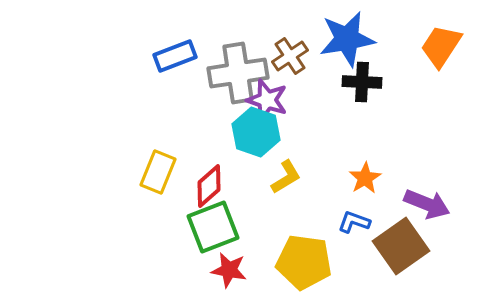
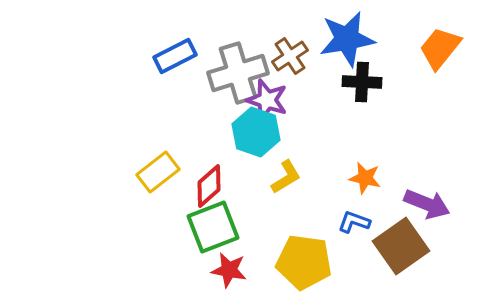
orange trapezoid: moved 1 px left, 2 px down; rotated 6 degrees clockwise
blue rectangle: rotated 6 degrees counterclockwise
gray cross: rotated 8 degrees counterclockwise
yellow rectangle: rotated 30 degrees clockwise
orange star: rotated 28 degrees counterclockwise
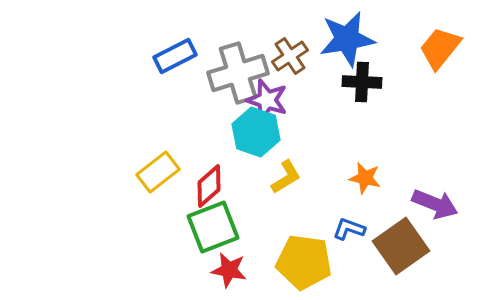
purple arrow: moved 8 px right
blue L-shape: moved 5 px left, 7 px down
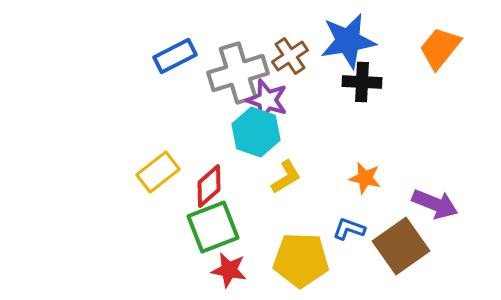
blue star: moved 1 px right, 2 px down
yellow pentagon: moved 3 px left, 2 px up; rotated 6 degrees counterclockwise
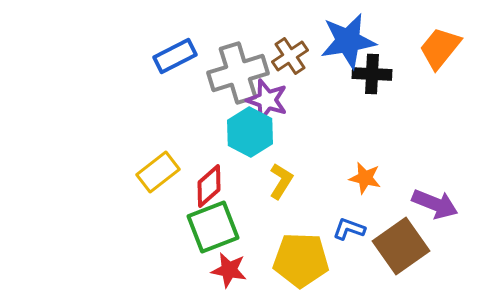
black cross: moved 10 px right, 8 px up
cyan hexagon: moved 6 px left; rotated 9 degrees clockwise
yellow L-shape: moved 5 px left, 4 px down; rotated 27 degrees counterclockwise
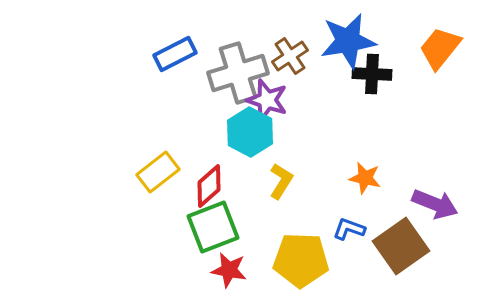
blue rectangle: moved 2 px up
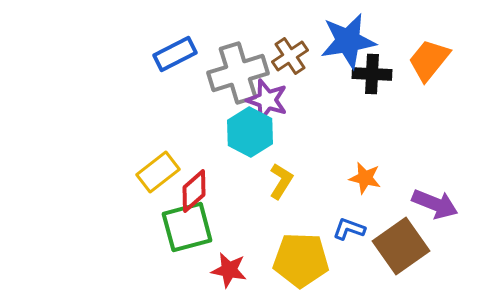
orange trapezoid: moved 11 px left, 12 px down
red diamond: moved 15 px left, 5 px down
green square: moved 26 px left; rotated 6 degrees clockwise
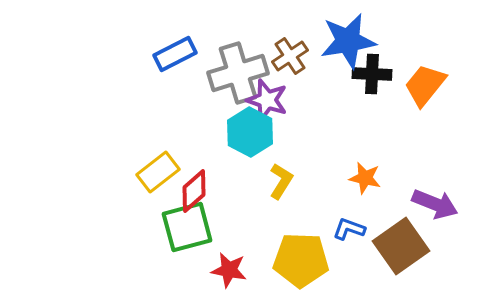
orange trapezoid: moved 4 px left, 25 px down
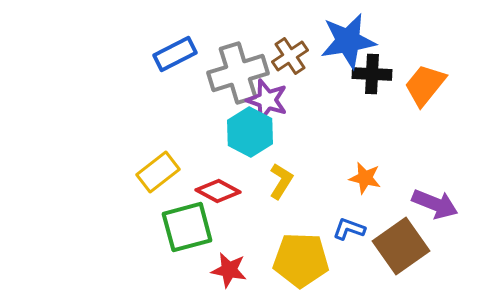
red diamond: moved 24 px right; rotated 69 degrees clockwise
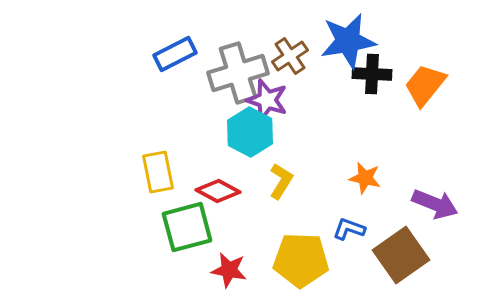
yellow rectangle: rotated 63 degrees counterclockwise
brown square: moved 9 px down
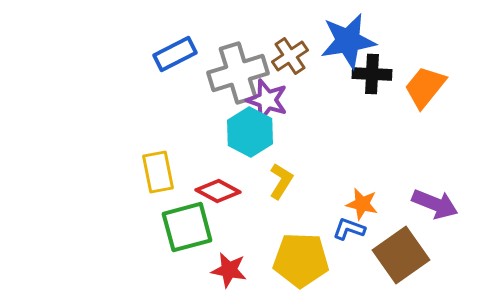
orange trapezoid: moved 2 px down
orange star: moved 3 px left, 26 px down
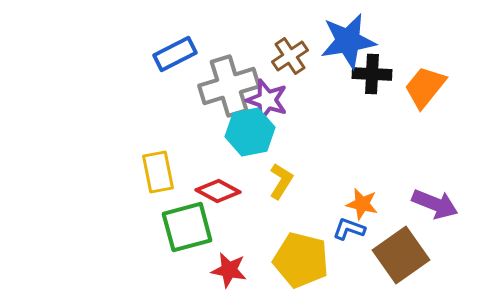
gray cross: moved 9 px left, 13 px down
cyan hexagon: rotated 21 degrees clockwise
yellow pentagon: rotated 12 degrees clockwise
